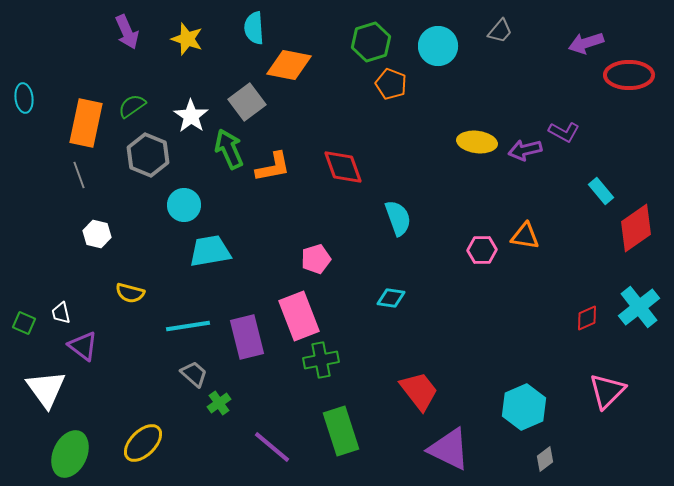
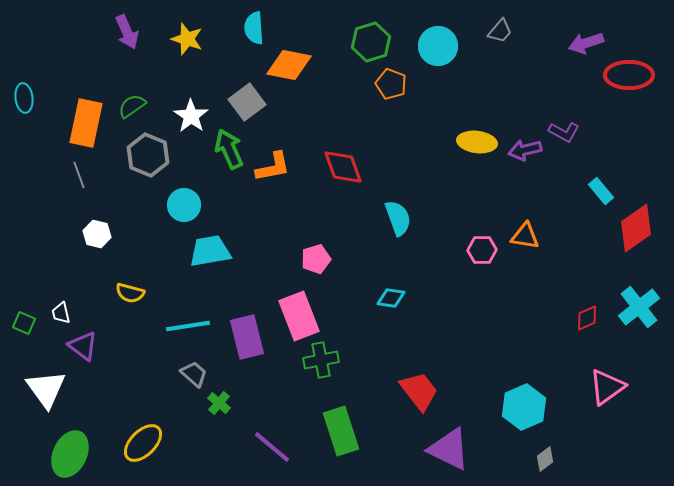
pink triangle at (607, 391): moved 4 px up; rotated 9 degrees clockwise
green cross at (219, 403): rotated 15 degrees counterclockwise
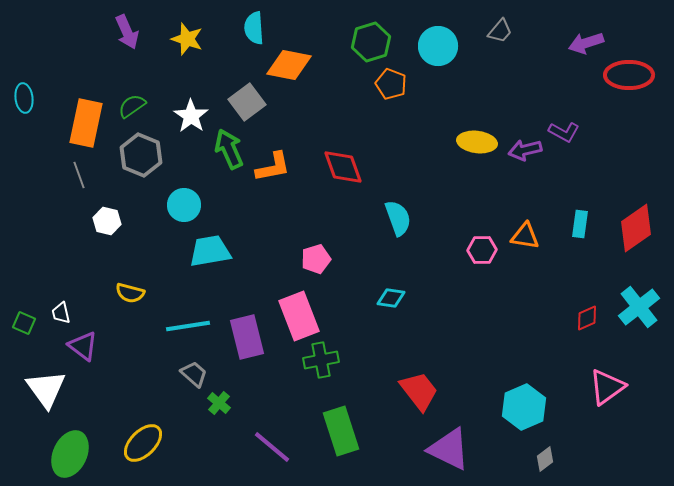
gray hexagon at (148, 155): moved 7 px left
cyan rectangle at (601, 191): moved 21 px left, 33 px down; rotated 48 degrees clockwise
white hexagon at (97, 234): moved 10 px right, 13 px up
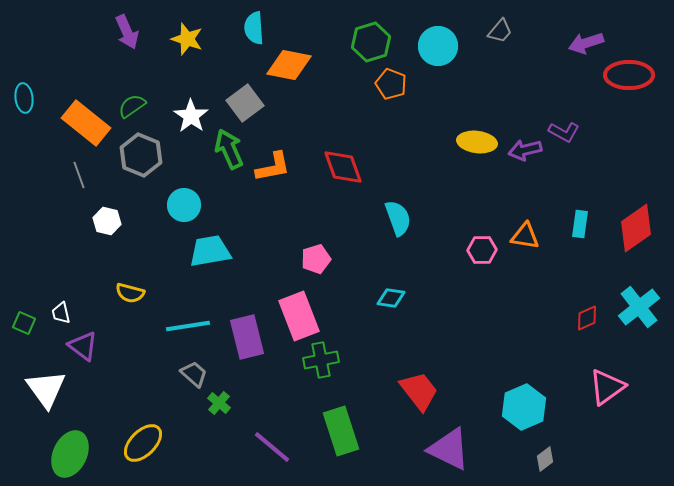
gray square at (247, 102): moved 2 px left, 1 px down
orange rectangle at (86, 123): rotated 63 degrees counterclockwise
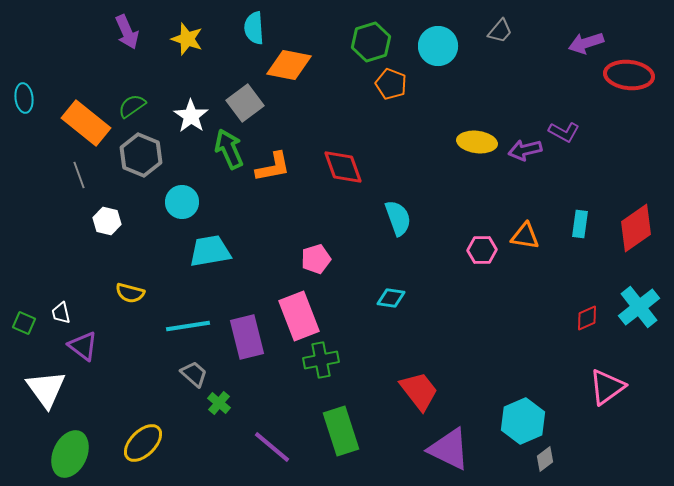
red ellipse at (629, 75): rotated 6 degrees clockwise
cyan circle at (184, 205): moved 2 px left, 3 px up
cyan hexagon at (524, 407): moved 1 px left, 14 px down
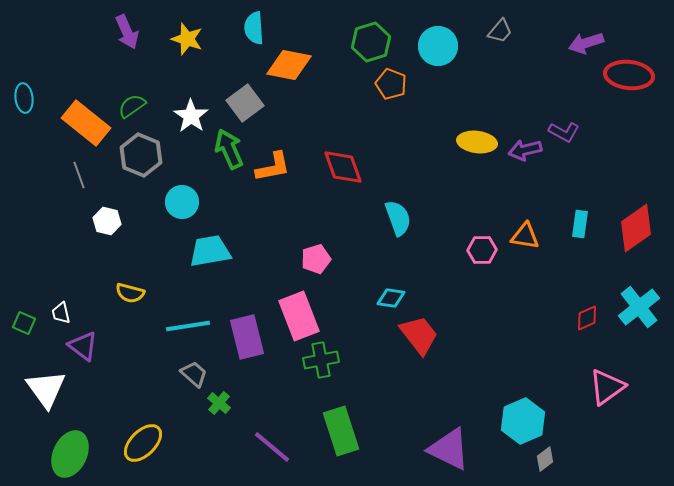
red trapezoid at (419, 391): moved 56 px up
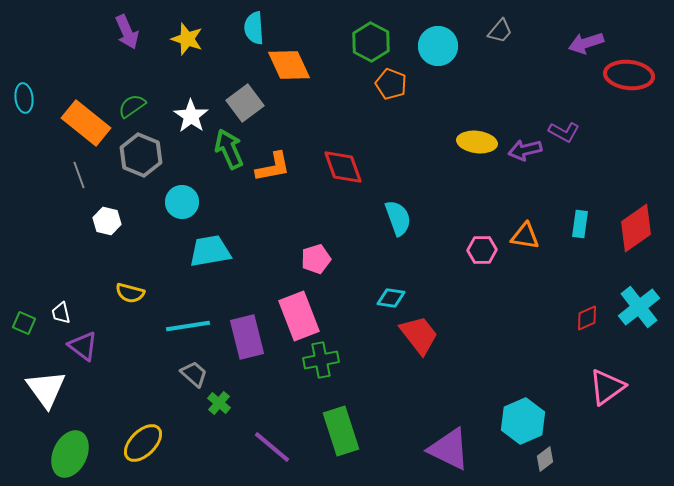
green hexagon at (371, 42): rotated 15 degrees counterclockwise
orange diamond at (289, 65): rotated 54 degrees clockwise
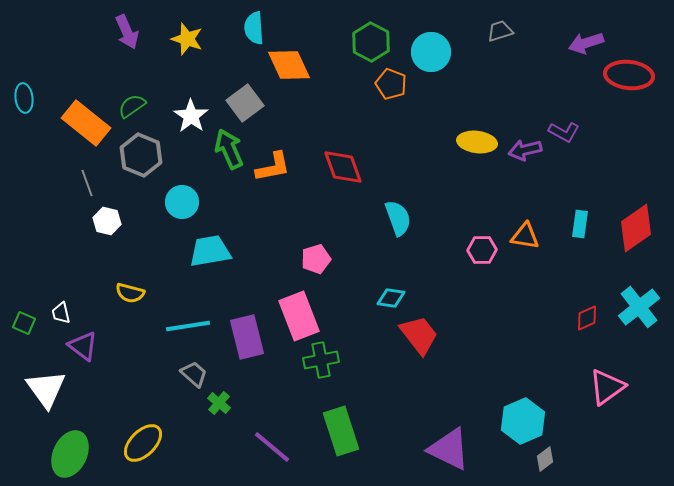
gray trapezoid at (500, 31): rotated 148 degrees counterclockwise
cyan circle at (438, 46): moved 7 px left, 6 px down
gray line at (79, 175): moved 8 px right, 8 px down
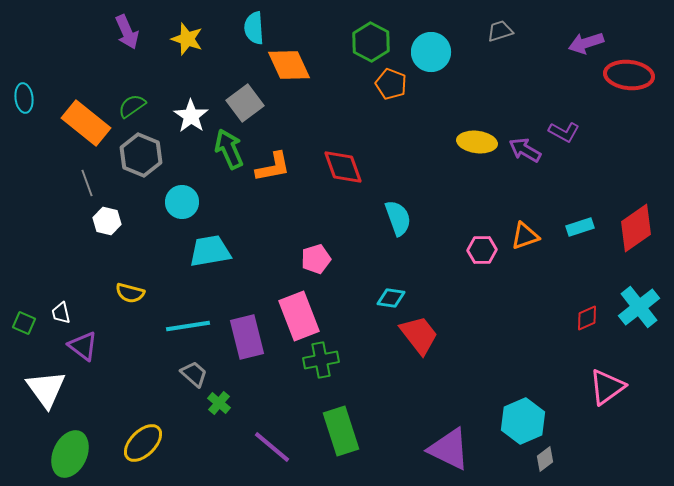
purple arrow at (525, 150): rotated 44 degrees clockwise
cyan rectangle at (580, 224): moved 3 px down; rotated 64 degrees clockwise
orange triangle at (525, 236): rotated 28 degrees counterclockwise
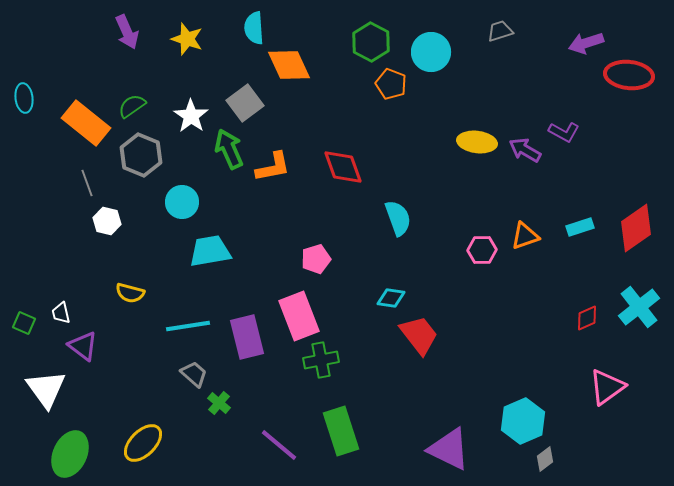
purple line at (272, 447): moved 7 px right, 2 px up
